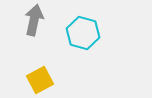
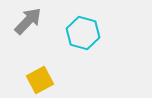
gray arrow: moved 6 px left, 1 px down; rotated 32 degrees clockwise
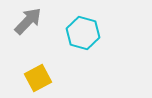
yellow square: moved 2 px left, 2 px up
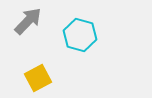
cyan hexagon: moved 3 px left, 2 px down
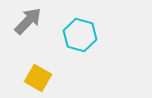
yellow square: rotated 32 degrees counterclockwise
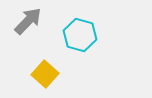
yellow square: moved 7 px right, 4 px up; rotated 12 degrees clockwise
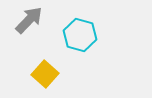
gray arrow: moved 1 px right, 1 px up
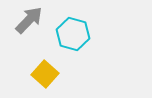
cyan hexagon: moved 7 px left, 1 px up
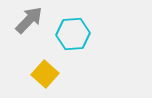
cyan hexagon: rotated 20 degrees counterclockwise
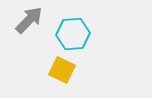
yellow square: moved 17 px right, 4 px up; rotated 16 degrees counterclockwise
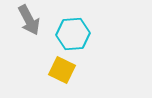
gray arrow: rotated 108 degrees clockwise
